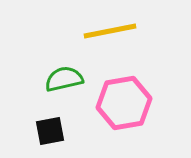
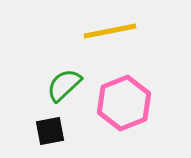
green semicircle: moved 6 px down; rotated 30 degrees counterclockwise
pink hexagon: rotated 12 degrees counterclockwise
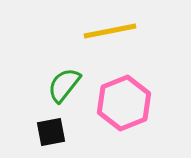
green semicircle: rotated 9 degrees counterclockwise
black square: moved 1 px right, 1 px down
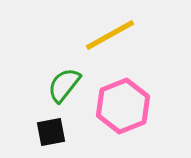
yellow line: moved 4 px down; rotated 18 degrees counterclockwise
pink hexagon: moved 1 px left, 3 px down
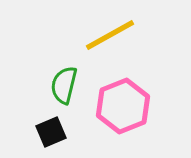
green semicircle: rotated 24 degrees counterclockwise
black square: rotated 12 degrees counterclockwise
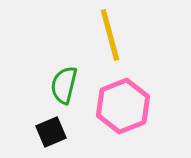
yellow line: rotated 76 degrees counterclockwise
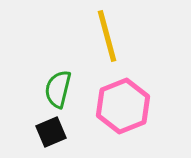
yellow line: moved 3 px left, 1 px down
green semicircle: moved 6 px left, 4 px down
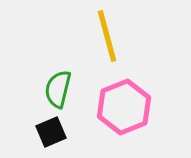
pink hexagon: moved 1 px right, 1 px down
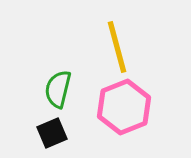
yellow line: moved 10 px right, 11 px down
black square: moved 1 px right, 1 px down
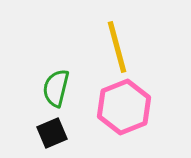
green semicircle: moved 2 px left, 1 px up
